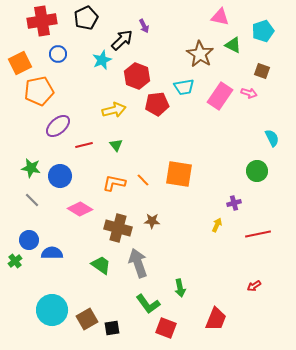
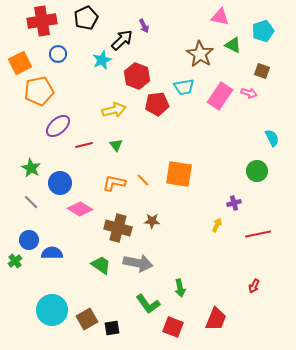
green star at (31, 168): rotated 18 degrees clockwise
blue circle at (60, 176): moved 7 px down
gray line at (32, 200): moved 1 px left, 2 px down
gray arrow at (138, 263): rotated 120 degrees clockwise
red arrow at (254, 286): rotated 32 degrees counterclockwise
red square at (166, 328): moved 7 px right, 1 px up
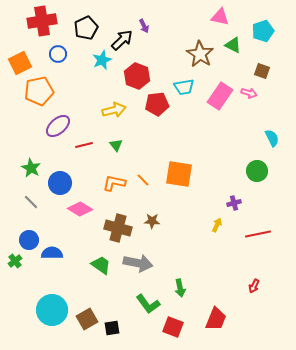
black pentagon at (86, 18): moved 10 px down
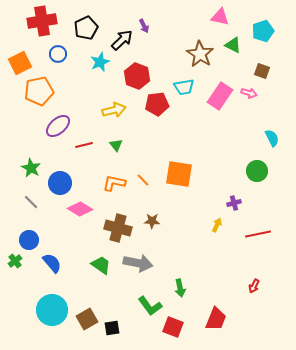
cyan star at (102, 60): moved 2 px left, 2 px down
blue semicircle at (52, 253): moved 10 px down; rotated 50 degrees clockwise
green L-shape at (148, 304): moved 2 px right, 2 px down
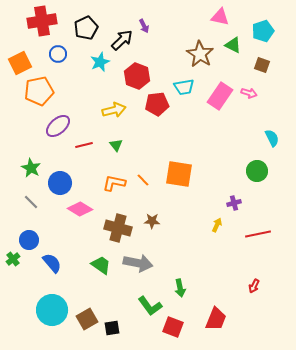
brown square at (262, 71): moved 6 px up
green cross at (15, 261): moved 2 px left, 2 px up
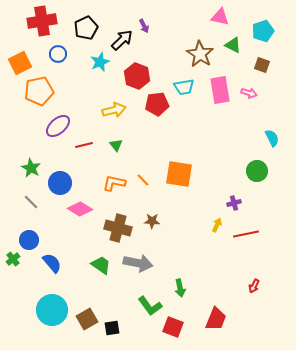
pink rectangle at (220, 96): moved 6 px up; rotated 44 degrees counterclockwise
red line at (258, 234): moved 12 px left
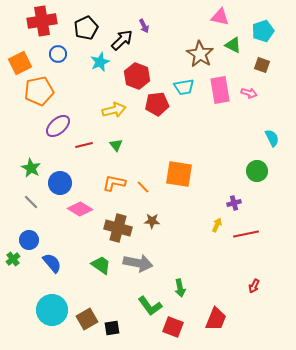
orange line at (143, 180): moved 7 px down
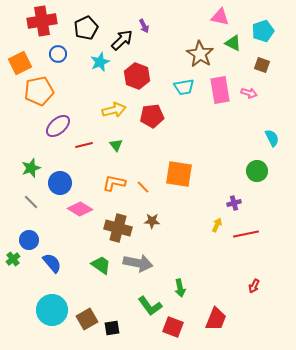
green triangle at (233, 45): moved 2 px up
red pentagon at (157, 104): moved 5 px left, 12 px down
green star at (31, 168): rotated 24 degrees clockwise
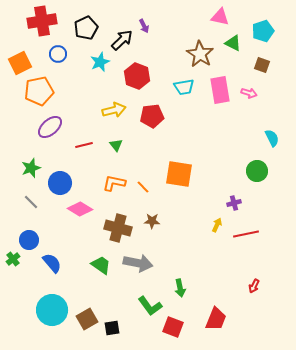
purple ellipse at (58, 126): moved 8 px left, 1 px down
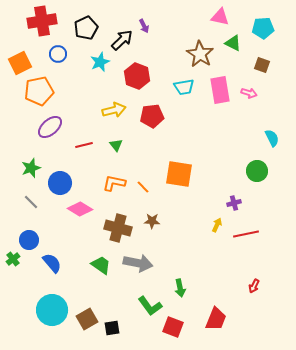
cyan pentagon at (263, 31): moved 3 px up; rotated 15 degrees clockwise
